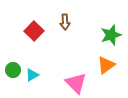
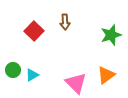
orange triangle: moved 10 px down
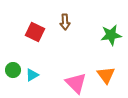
red square: moved 1 px right, 1 px down; rotated 18 degrees counterclockwise
green star: rotated 10 degrees clockwise
orange triangle: rotated 30 degrees counterclockwise
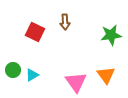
pink triangle: moved 1 px up; rotated 10 degrees clockwise
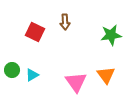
green circle: moved 1 px left
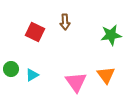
green circle: moved 1 px left, 1 px up
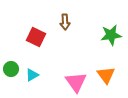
red square: moved 1 px right, 5 px down
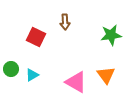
pink triangle: rotated 25 degrees counterclockwise
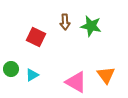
green star: moved 20 px left, 9 px up; rotated 20 degrees clockwise
